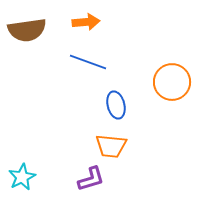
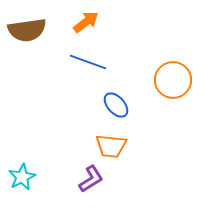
orange arrow: rotated 32 degrees counterclockwise
orange circle: moved 1 px right, 2 px up
blue ellipse: rotated 28 degrees counterclockwise
purple L-shape: rotated 16 degrees counterclockwise
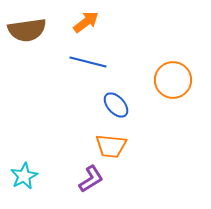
blue line: rotated 6 degrees counterclockwise
cyan star: moved 2 px right, 1 px up
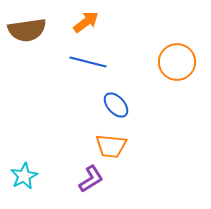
orange circle: moved 4 px right, 18 px up
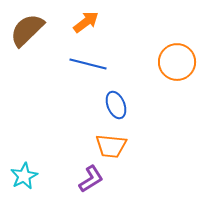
brown semicircle: rotated 144 degrees clockwise
blue line: moved 2 px down
blue ellipse: rotated 20 degrees clockwise
